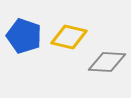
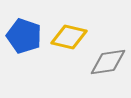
gray diamond: moved 1 px right; rotated 12 degrees counterclockwise
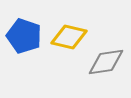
gray diamond: moved 2 px left
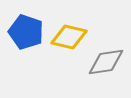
blue pentagon: moved 2 px right, 4 px up
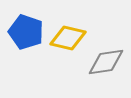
yellow diamond: moved 1 px left, 1 px down
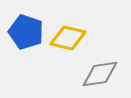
gray diamond: moved 6 px left, 12 px down
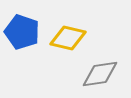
blue pentagon: moved 4 px left
